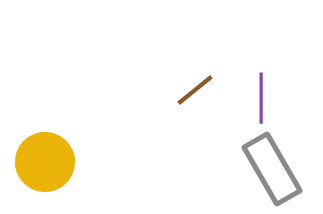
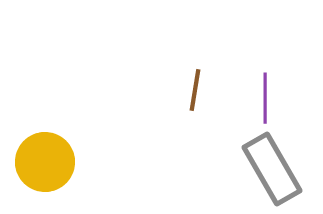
brown line: rotated 42 degrees counterclockwise
purple line: moved 4 px right
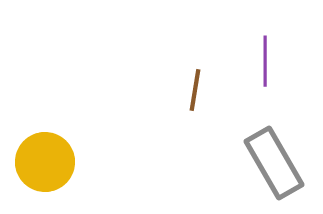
purple line: moved 37 px up
gray rectangle: moved 2 px right, 6 px up
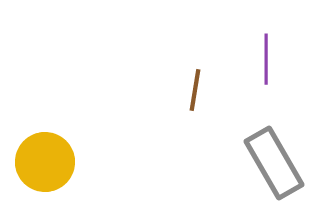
purple line: moved 1 px right, 2 px up
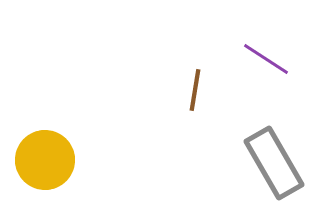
purple line: rotated 57 degrees counterclockwise
yellow circle: moved 2 px up
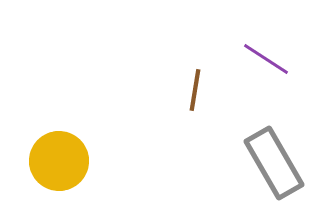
yellow circle: moved 14 px right, 1 px down
